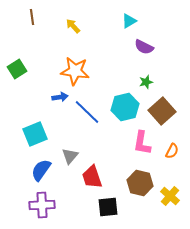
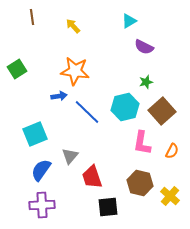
blue arrow: moved 1 px left, 1 px up
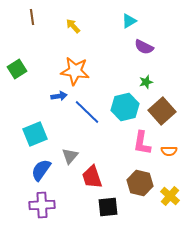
orange semicircle: moved 3 px left; rotated 63 degrees clockwise
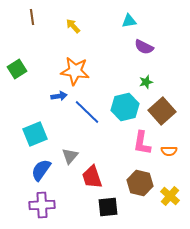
cyan triangle: rotated 21 degrees clockwise
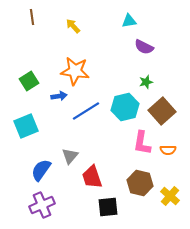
green square: moved 12 px right, 12 px down
blue line: moved 1 px left, 1 px up; rotated 76 degrees counterclockwise
cyan square: moved 9 px left, 8 px up
orange semicircle: moved 1 px left, 1 px up
purple cross: rotated 20 degrees counterclockwise
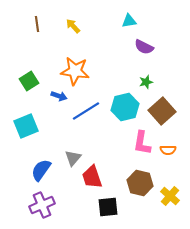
brown line: moved 5 px right, 7 px down
blue arrow: rotated 28 degrees clockwise
gray triangle: moved 3 px right, 2 px down
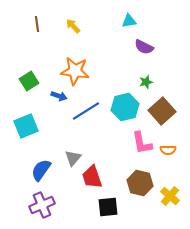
pink L-shape: rotated 20 degrees counterclockwise
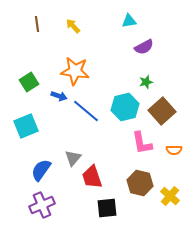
purple semicircle: rotated 54 degrees counterclockwise
green square: moved 1 px down
blue line: rotated 72 degrees clockwise
orange semicircle: moved 6 px right
black square: moved 1 px left, 1 px down
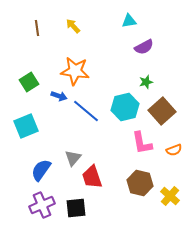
brown line: moved 4 px down
orange semicircle: rotated 21 degrees counterclockwise
black square: moved 31 px left
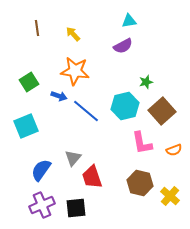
yellow arrow: moved 8 px down
purple semicircle: moved 21 px left, 1 px up
cyan hexagon: moved 1 px up
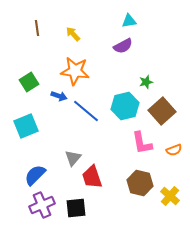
blue semicircle: moved 6 px left, 5 px down; rotated 10 degrees clockwise
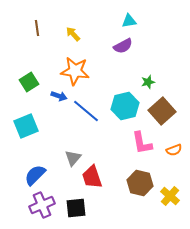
green star: moved 2 px right
